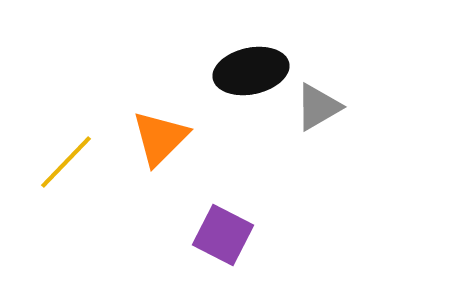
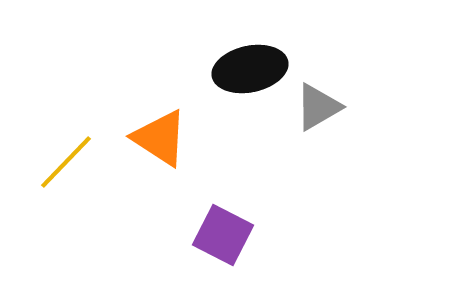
black ellipse: moved 1 px left, 2 px up
orange triangle: rotated 42 degrees counterclockwise
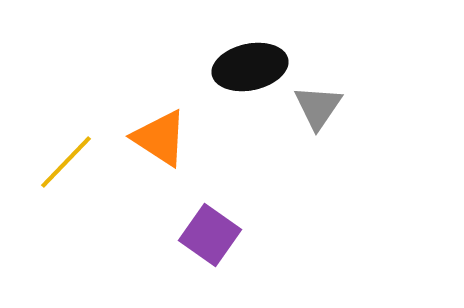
black ellipse: moved 2 px up
gray triangle: rotated 26 degrees counterclockwise
purple square: moved 13 px left; rotated 8 degrees clockwise
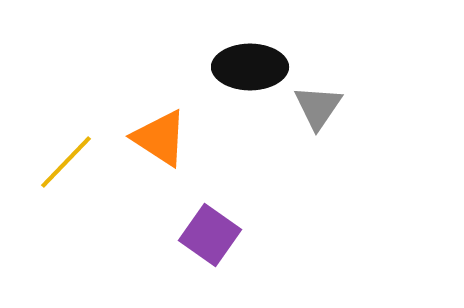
black ellipse: rotated 12 degrees clockwise
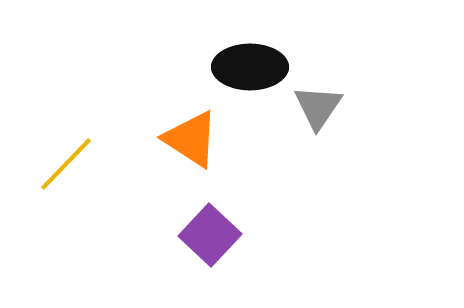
orange triangle: moved 31 px right, 1 px down
yellow line: moved 2 px down
purple square: rotated 8 degrees clockwise
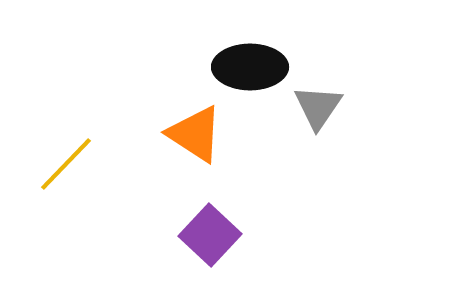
orange triangle: moved 4 px right, 5 px up
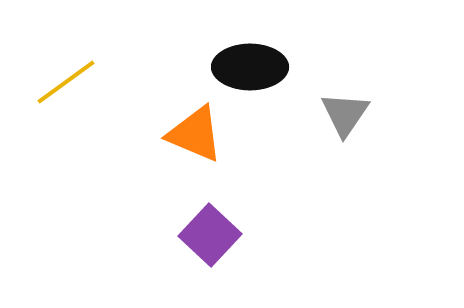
gray triangle: moved 27 px right, 7 px down
orange triangle: rotated 10 degrees counterclockwise
yellow line: moved 82 px up; rotated 10 degrees clockwise
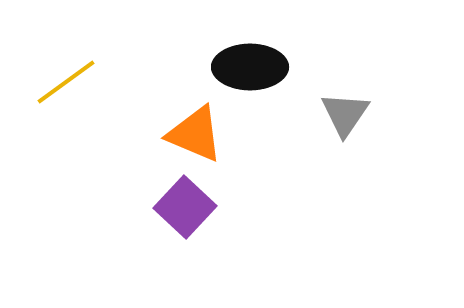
purple square: moved 25 px left, 28 px up
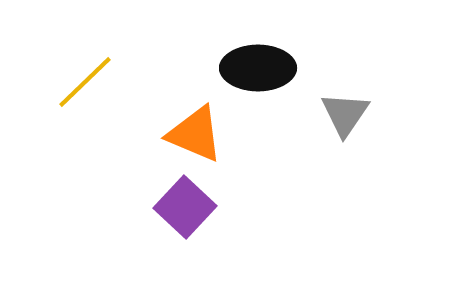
black ellipse: moved 8 px right, 1 px down
yellow line: moved 19 px right; rotated 8 degrees counterclockwise
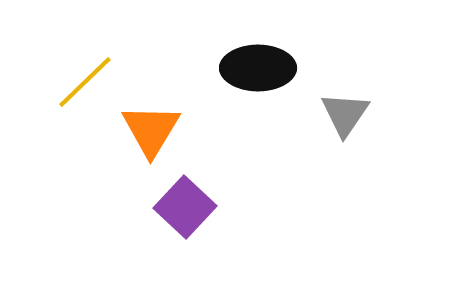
orange triangle: moved 44 px left, 4 px up; rotated 38 degrees clockwise
